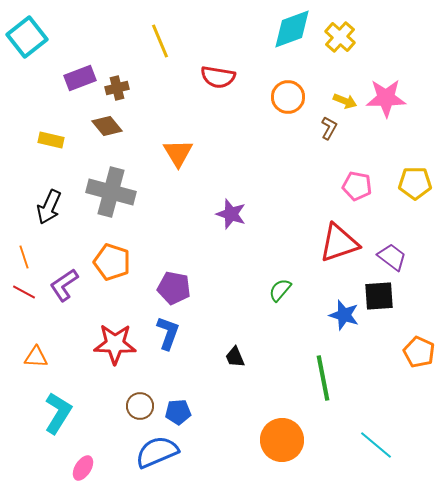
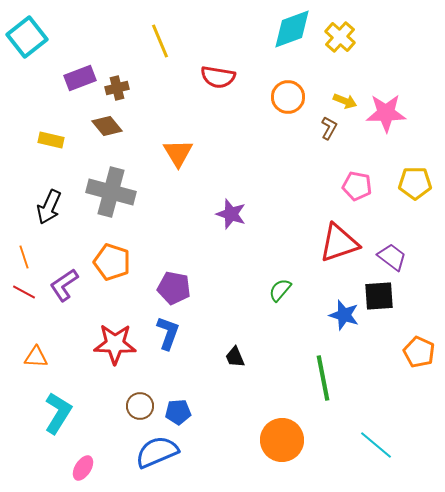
pink star at (386, 98): moved 15 px down
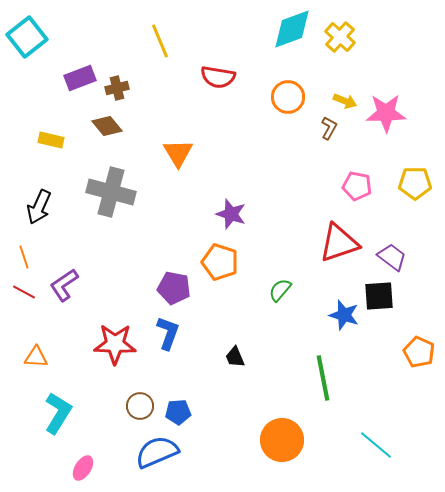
black arrow at (49, 207): moved 10 px left
orange pentagon at (112, 262): moved 108 px right
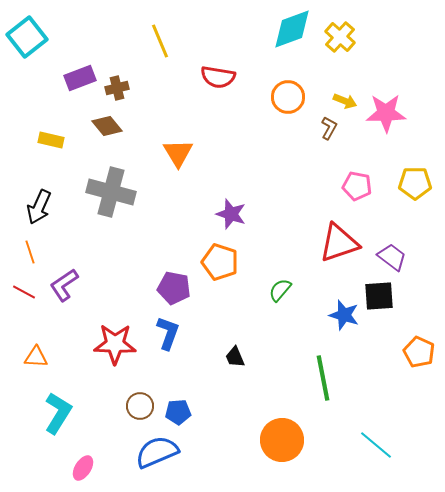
orange line at (24, 257): moved 6 px right, 5 px up
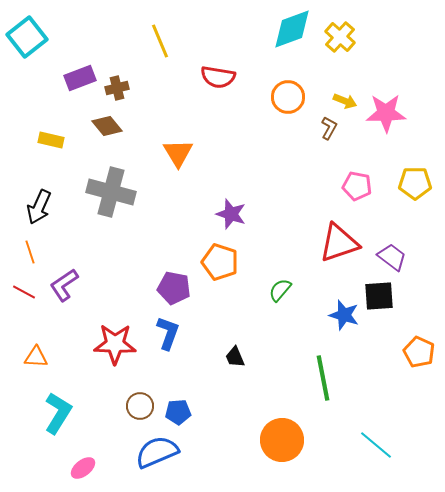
pink ellipse at (83, 468): rotated 20 degrees clockwise
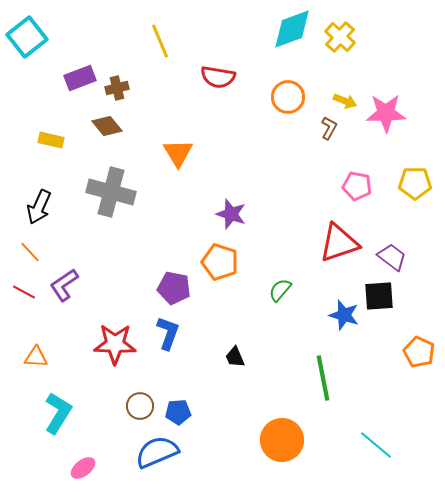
orange line at (30, 252): rotated 25 degrees counterclockwise
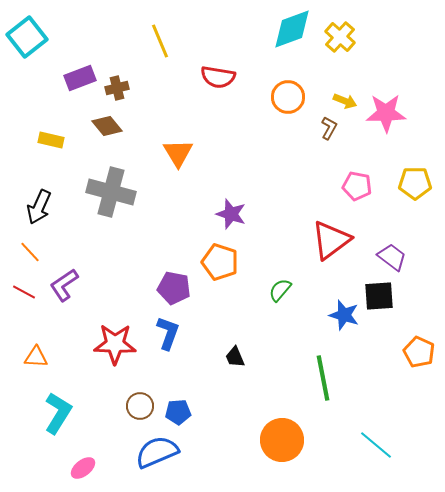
red triangle at (339, 243): moved 8 px left, 3 px up; rotated 18 degrees counterclockwise
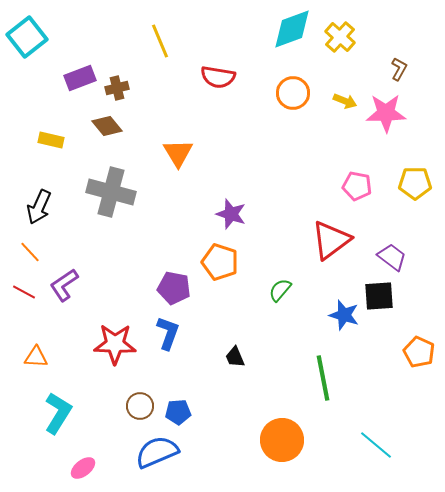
orange circle at (288, 97): moved 5 px right, 4 px up
brown L-shape at (329, 128): moved 70 px right, 59 px up
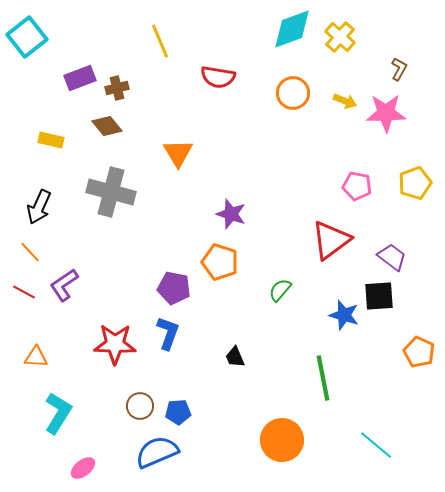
yellow pentagon at (415, 183): rotated 20 degrees counterclockwise
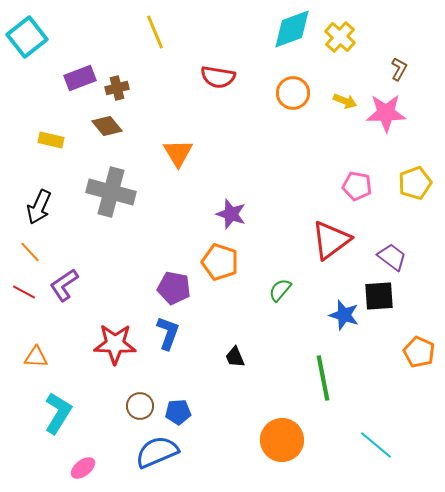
yellow line at (160, 41): moved 5 px left, 9 px up
